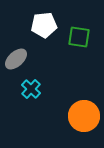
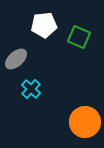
green square: rotated 15 degrees clockwise
orange circle: moved 1 px right, 6 px down
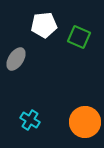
gray ellipse: rotated 15 degrees counterclockwise
cyan cross: moved 1 px left, 31 px down; rotated 12 degrees counterclockwise
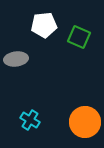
gray ellipse: rotated 50 degrees clockwise
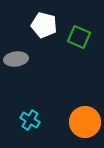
white pentagon: rotated 20 degrees clockwise
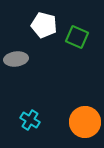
green square: moved 2 px left
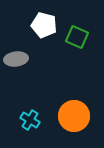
orange circle: moved 11 px left, 6 px up
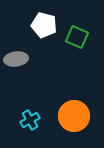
cyan cross: rotated 30 degrees clockwise
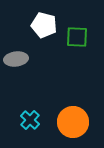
green square: rotated 20 degrees counterclockwise
orange circle: moved 1 px left, 6 px down
cyan cross: rotated 18 degrees counterclockwise
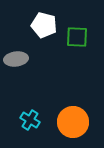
cyan cross: rotated 12 degrees counterclockwise
